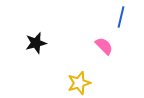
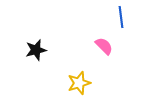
blue line: rotated 20 degrees counterclockwise
black star: moved 7 px down
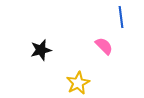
black star: moved 5 px right
yellow star: moved 1 px left; rotated 10 degrees counterclockwise
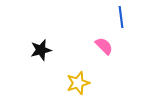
yellow star: rotated 10 degrees clockwise
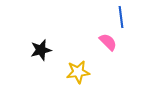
pink semicircle: moved 4 px right, 4 px up
yellow star: moved 11 px up; rotated 10 degrees clockwise
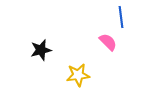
yellow star: moved 3 px down
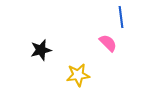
pink semicircle: moved 1 px down
